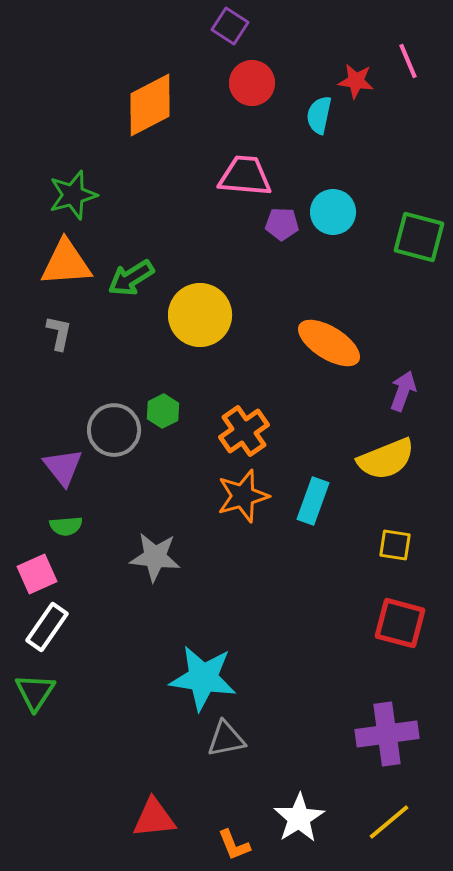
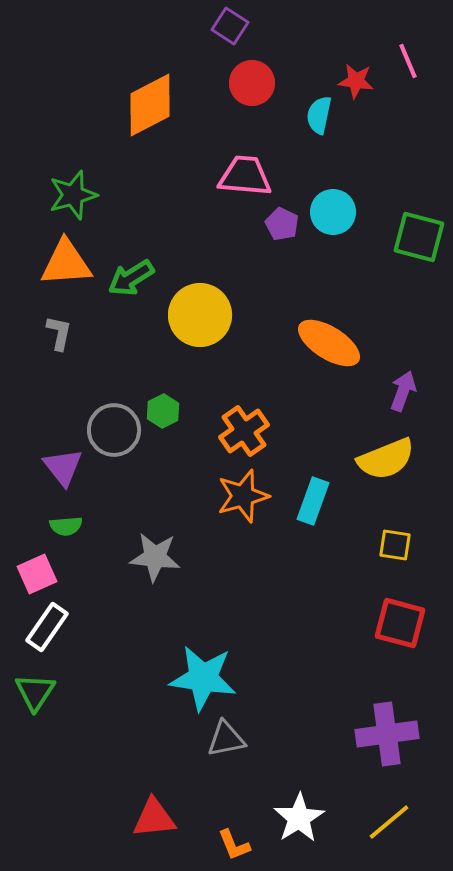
purple pentagon: rotated 24 degrees clockwise
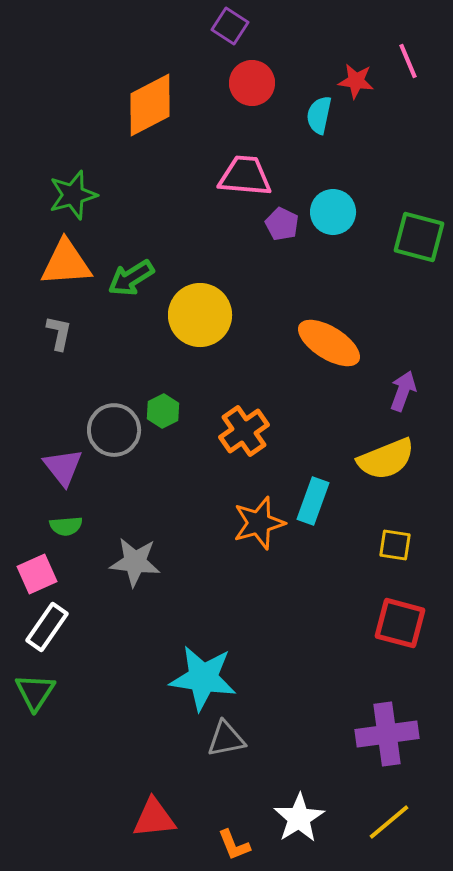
orange star: moved 16 px right, 27 px down
gray star: moved 20 px left, 5 px down
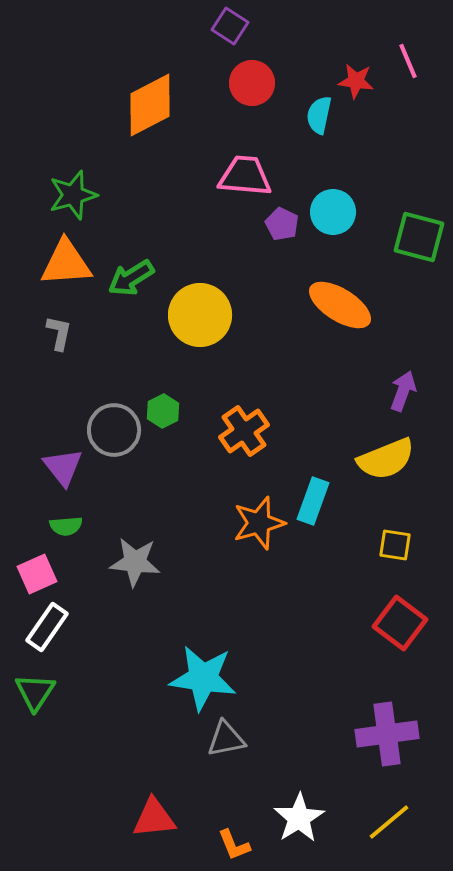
orange ellipse: moved 11 px right, 38 px up
red square: rotated 22 degrees clockwise
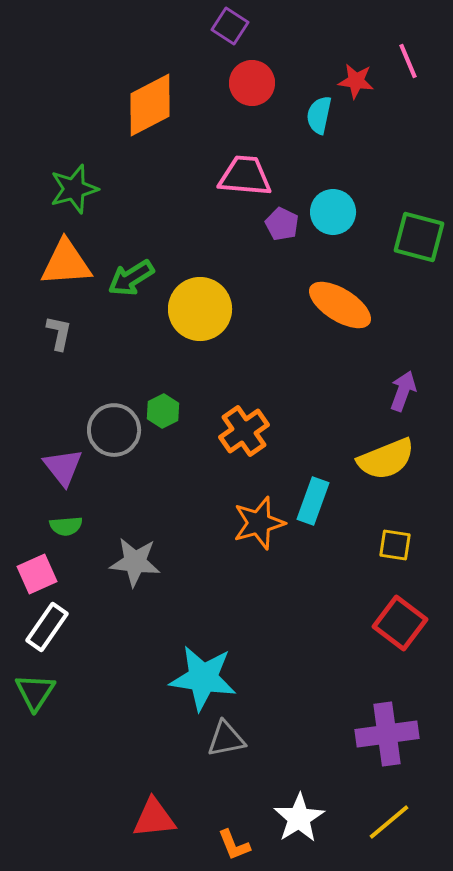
green star: moved 1 px right, 6 px up
yellow circle: moved 6 px up
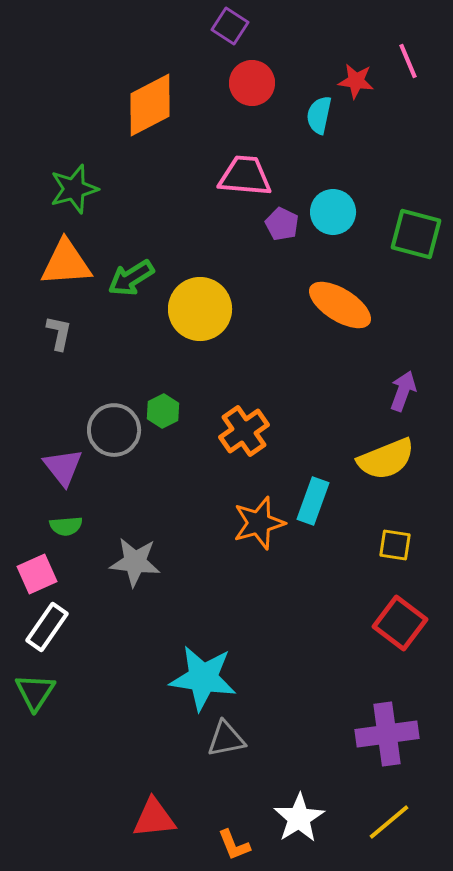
green square: moved 3 px left, 3 px up
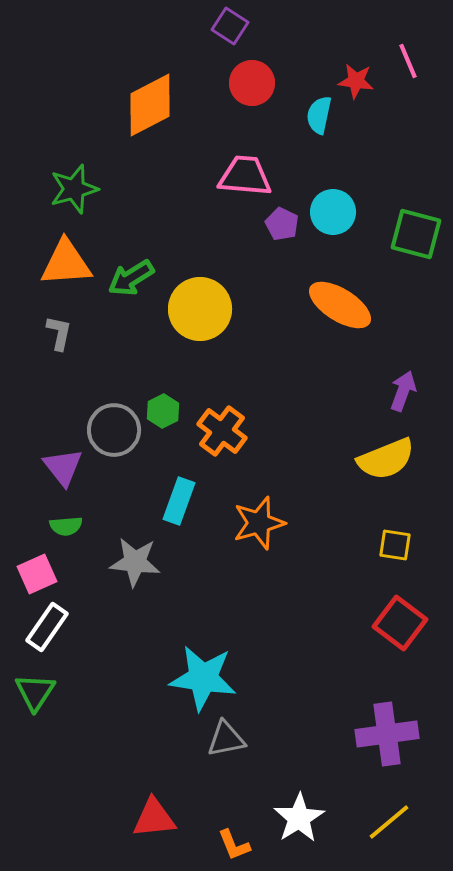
orange cross: moved 22 px left; rotated 18 degrees counterclockwise
cyan rectangle: moved 134 px left
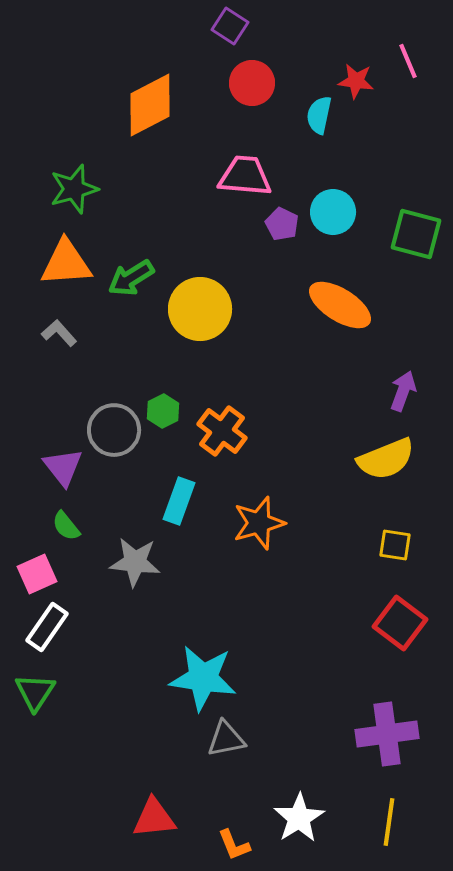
gray L-shape: rotated 54 degrees counterclockwise
green semicircle: rotated 56 degrees clockwise
yellow line: rotated 42 degrees counterclockwise
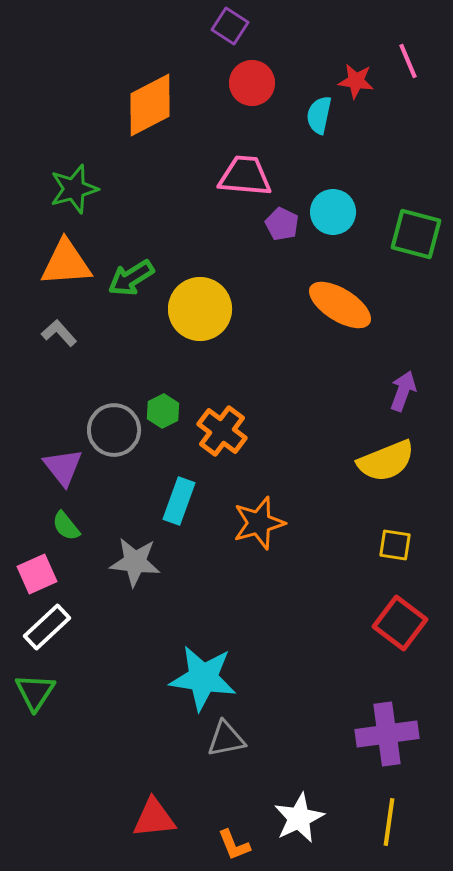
yellow semicircle: moved 2 px down
white rectangle: rotated 12 degrees clockwise
white star: rotated 6 degrees clockwise
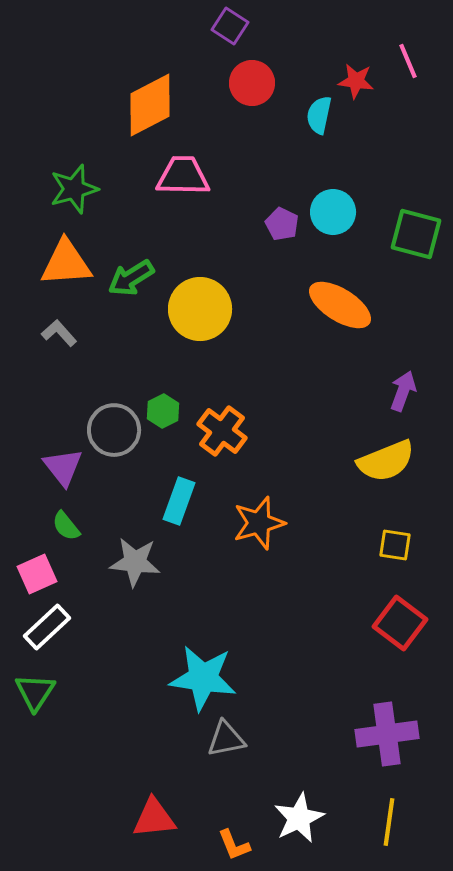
pink trapezoid: moved 62 px left; rotated 4 degrees counterclockwise
